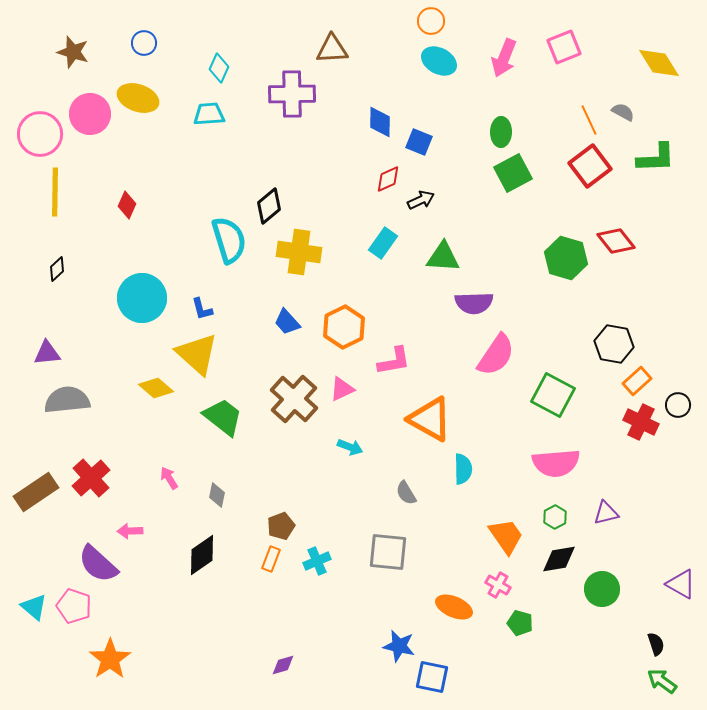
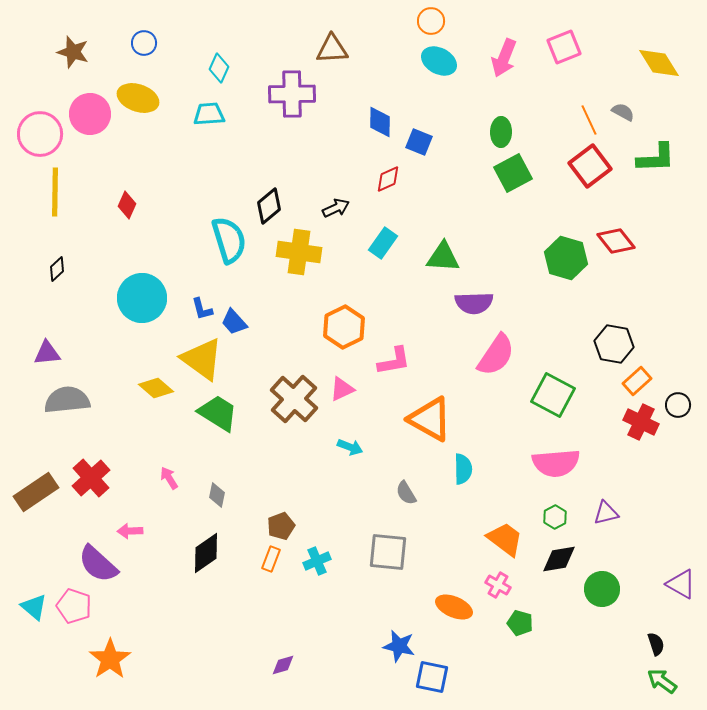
black arrow at (421, 200): moved 85 px left, 8 px down
blue trapezoid at (287, 322): moved 53 px left
yellow triangle at (197, 354): moved 5 px right, 5 px down; rotated 6 degrees counterclockwise
green trapezoid at (223, 417): moved 5 px left, 4 px up; rotated 6 degrees counterclockwise
orange trapezoid at (506, 536): moved 1 px left, 3 px down; rotated 18 degrees counterclockwise
black diamond at (202, 555): moved 4 px right, 2 px up
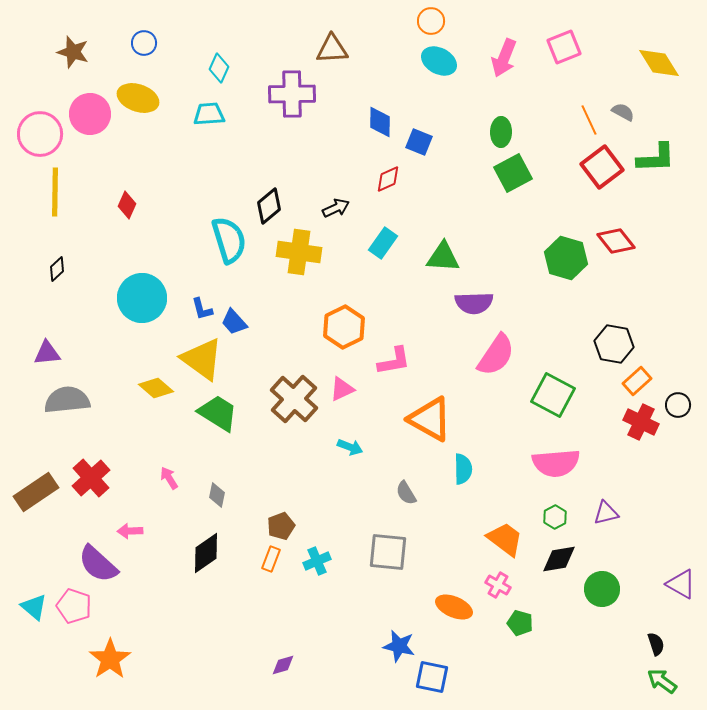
red square at (590, 166): moved 12 px right, 1 px down
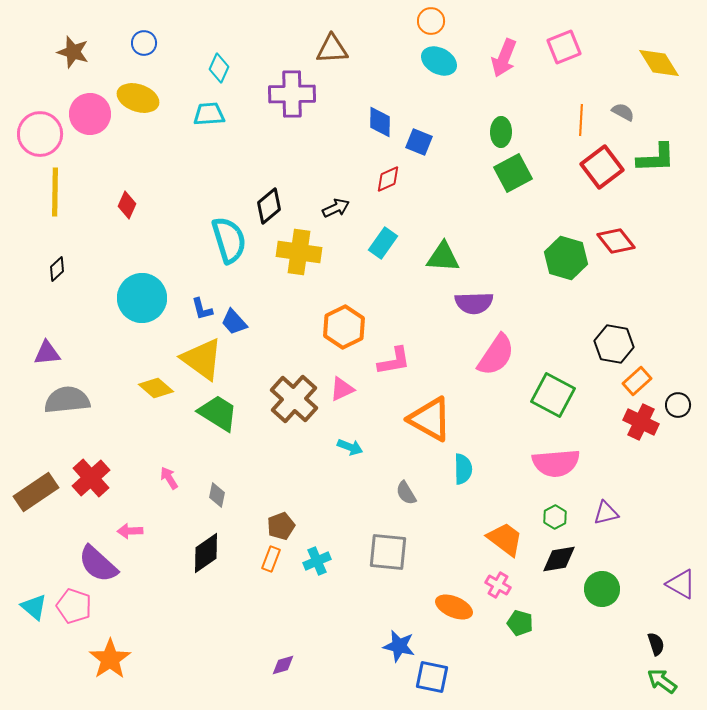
orange line at (589, 120): moved 8 px left; rotated 28 degrees clockwise
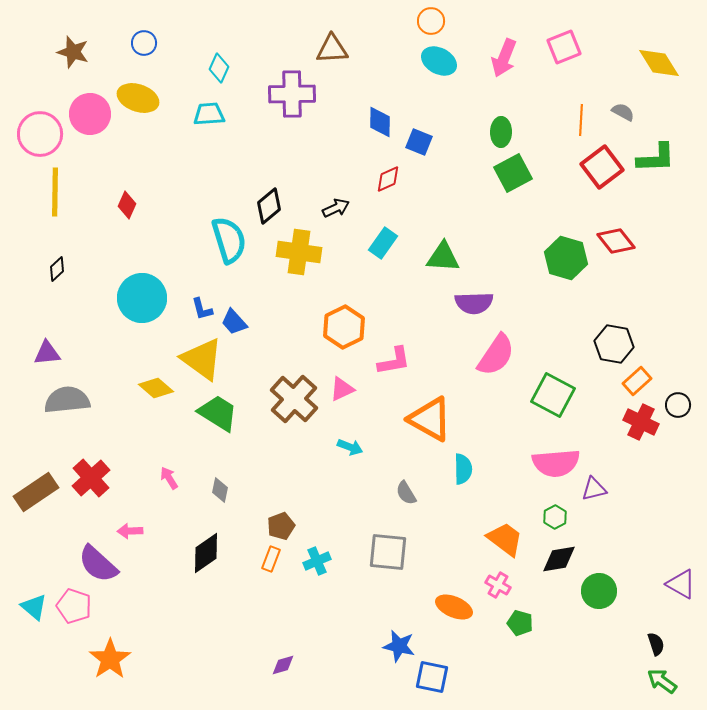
gray diamond at (217, 495): moved 3 px right, 5 px up
purple triangle at (606, 513): moved 12 px left, 24 px up
green circle at (602, 589): moved 3 px left, 2 px down
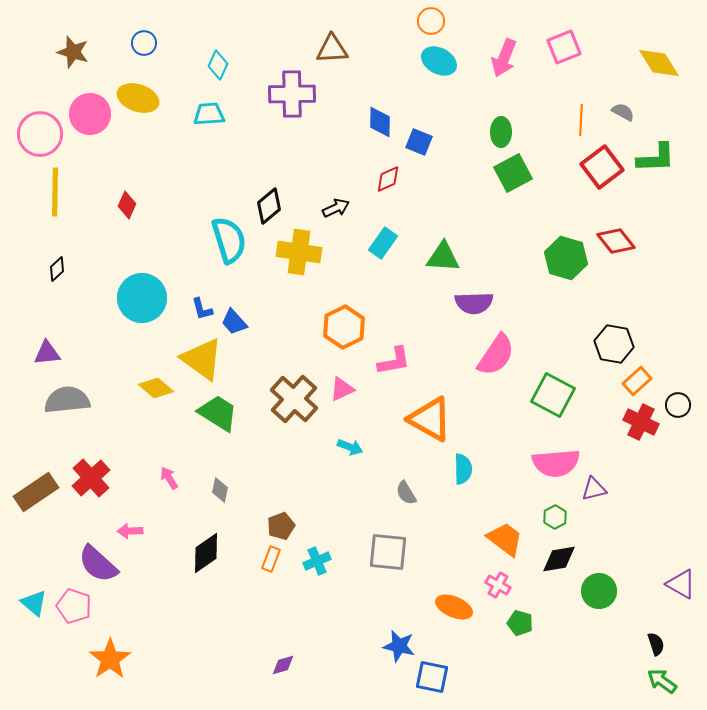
cyan diamond at (219, 68): moved 1 px left, 3 px up
cyan triangle at (34, 607): moved 4 px up
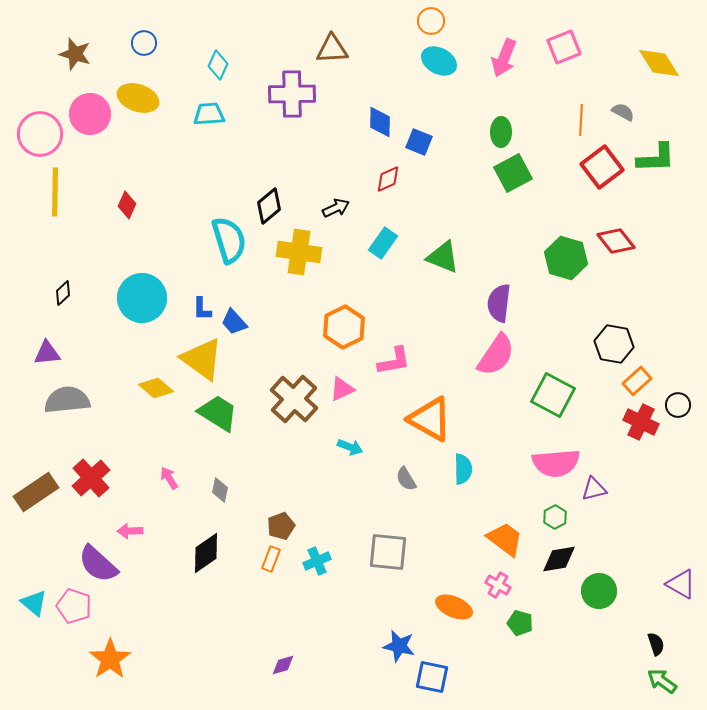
brown star at (73, 52): moved 2 px right, 2 px down
green triangle at (443, 257): rotated 18 degrees clockwise
black diamond at (57, 269): moved 6 px right, 24 px down
purple semicircle at (474, 303): moved 25 px right; rotated 99 degrees clockwise
blue L-shape at (202, 309): rotated 15 degrees clockwise
gray semicircle at (406, 493): moved 14 px up
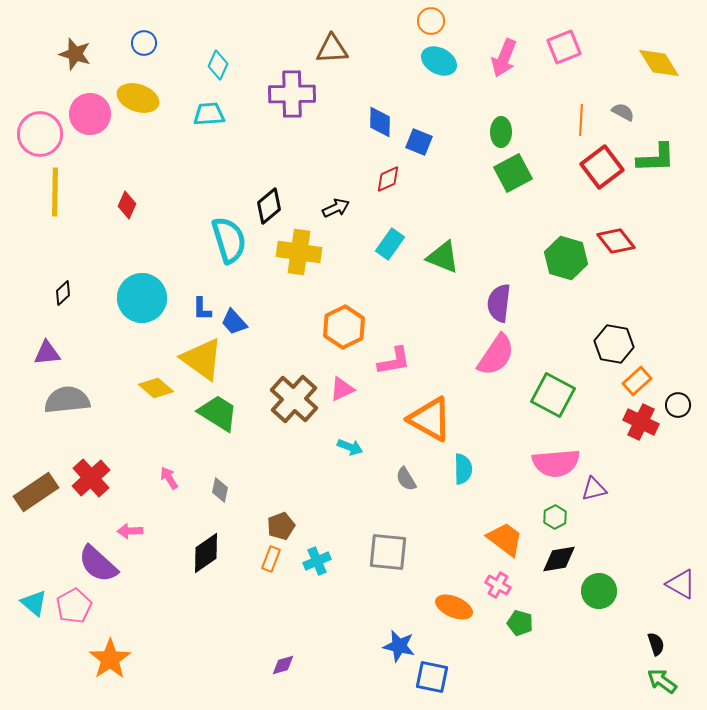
cyan rectangle at (383, 243): moved 7 px right, 1 px down
pink pentagon at (74, 606): rotated 24 degrees clockwise
